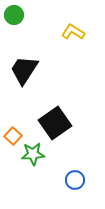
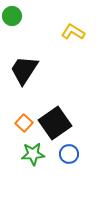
green circle: moved 2 px left, 1 px down
orange square: moved 11 px right, 13 px up
blue circle: moved 6 px left, 26 px up
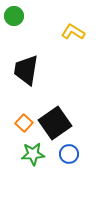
green circle: moved 2 px right
black trapezoid: moved 2 px right; rotated 24 degrees counterclockwise
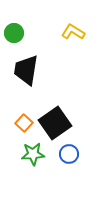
green circle: moved 17 px down
